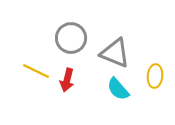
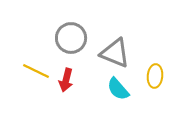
red arrow: moved 1 px left
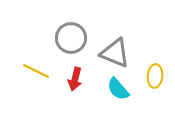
red arrow: moved 9 px right, 1 px up
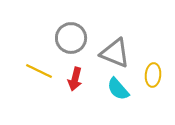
yellow line: moved 3 px right
yellow ellipse: moved 2 px left, 1 px up
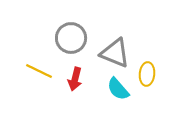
yellow ellipse: moved 6 px left, 1 px up
